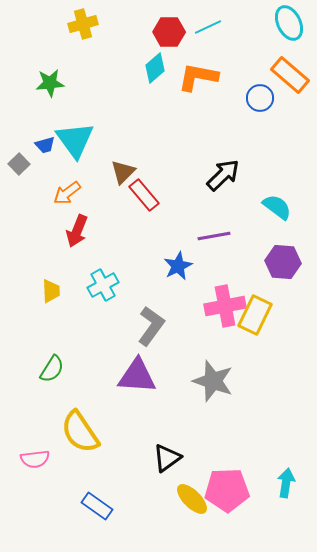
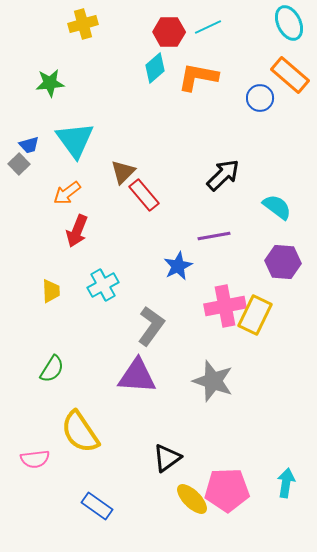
blue trapezoid: moved 16 px left
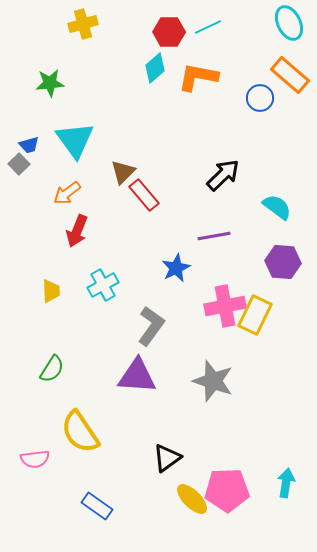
blue star: moved 2 px left, 2 px down
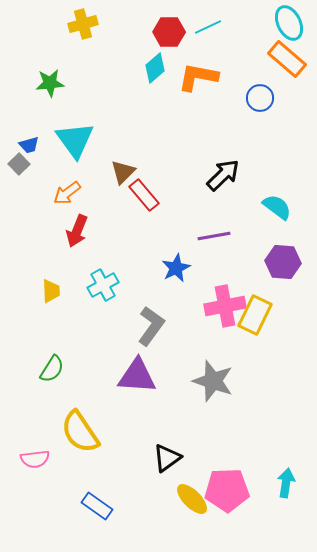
orange rectangle: moved 3 px left, 16 px up
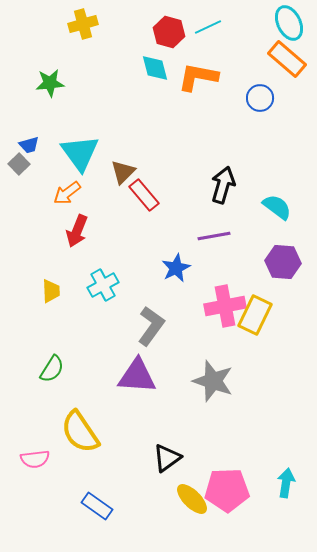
red hexagon: rotated 16 degrees clockwise
cyan diamond: rotated 64 degrees counterclockwise
cyan triangle: moved 5 px right, 13 px down
black arrow: moved 10 px down; rotated 30 degrees counterclockwise
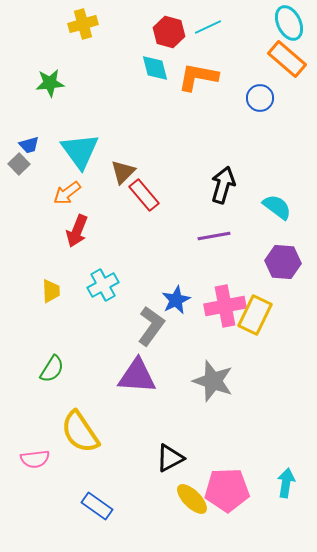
cyan triangle: moved 2 px up
blue star: moved 32 px down
black triangle: moved 3 px right; rotated 8 degrees clockwise
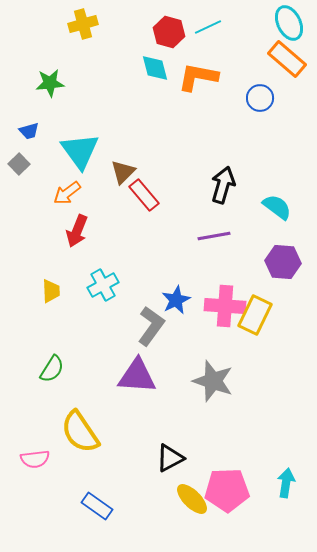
blue trapezoid: moved 14 px up
pink cross: rotated 15 degrees clockwise
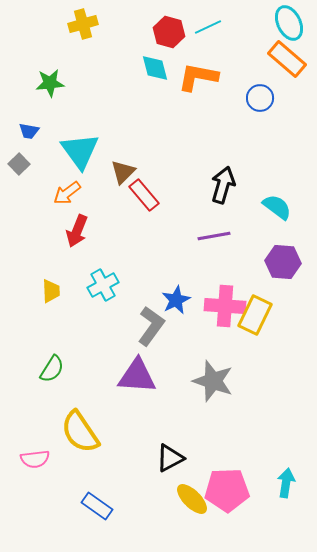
blue trapezoid: rotated 25 degrees clockwise
